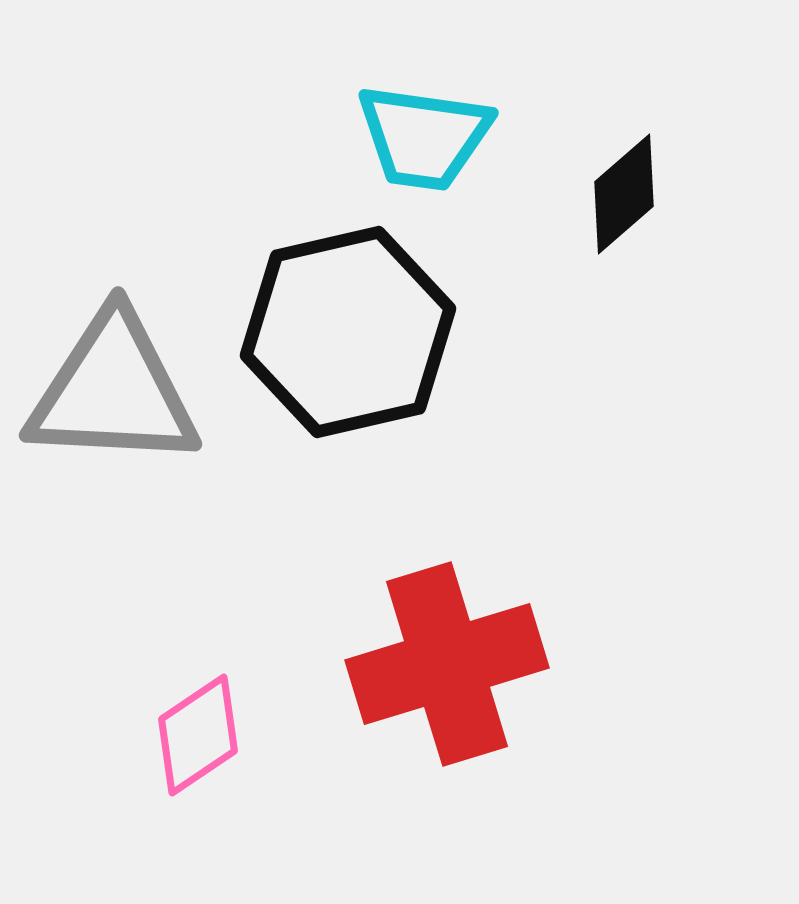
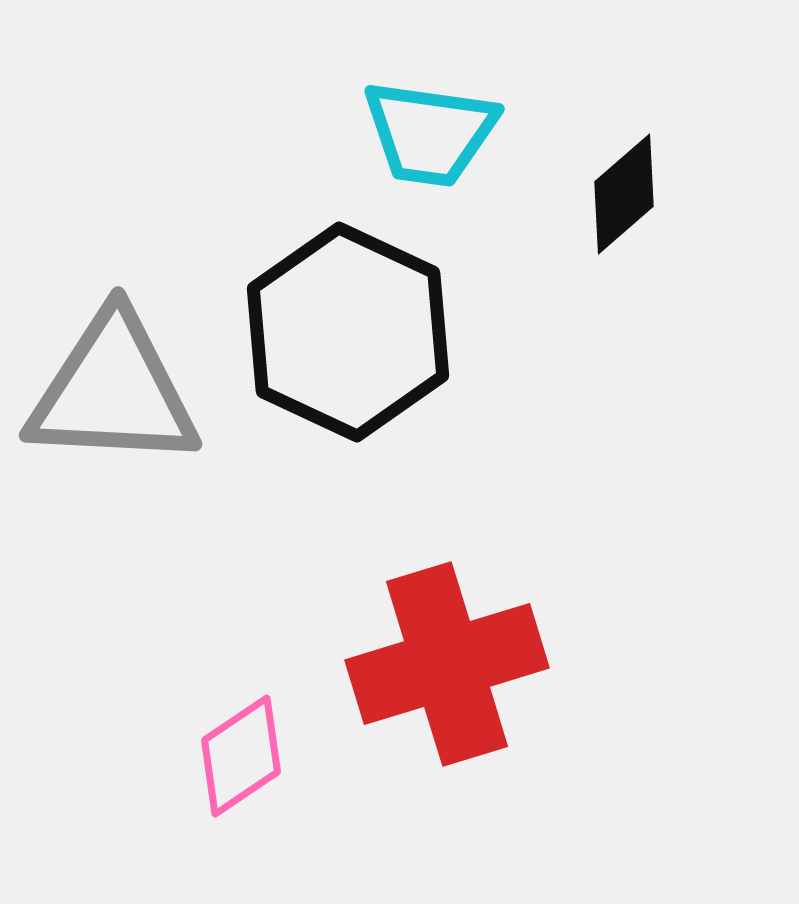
cyan trapezoid: moved 6 px right, 4 px up
black hexagon: rotated 22 degrees counterclockwise
pink diamond: moved 43 px right, 21 px down
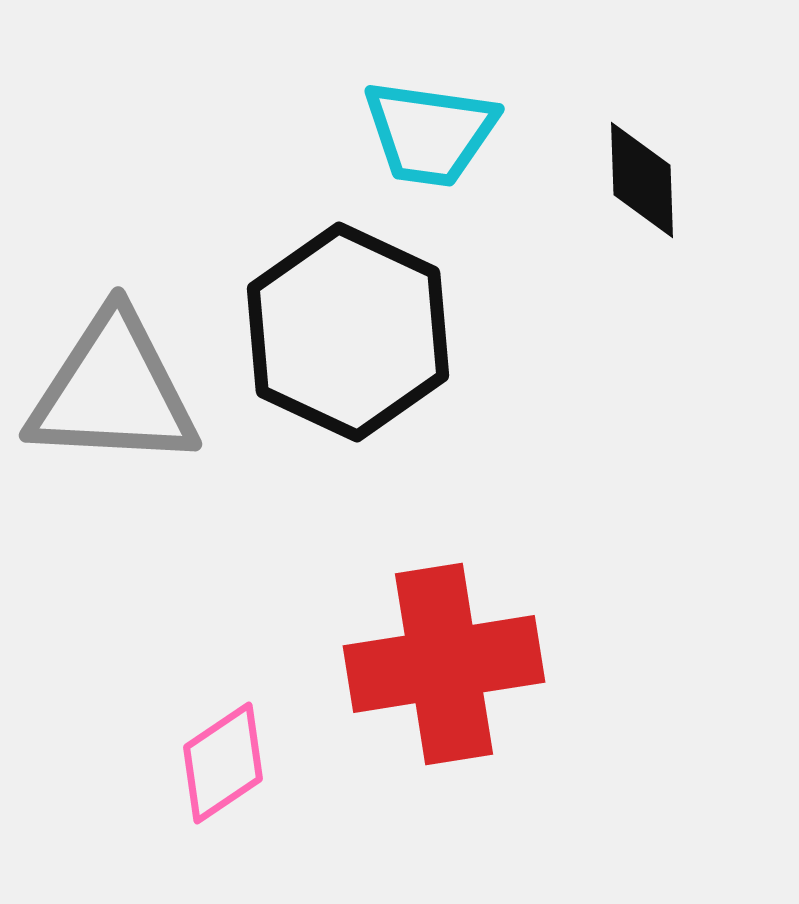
black diamond: moved 18 px right, 14 px up; rotated 51 degrees counterclockwise
red cross: moved 3 px left; rotated 8 degrees clockwise
pink diamond: moved 18 px left, 7 px down
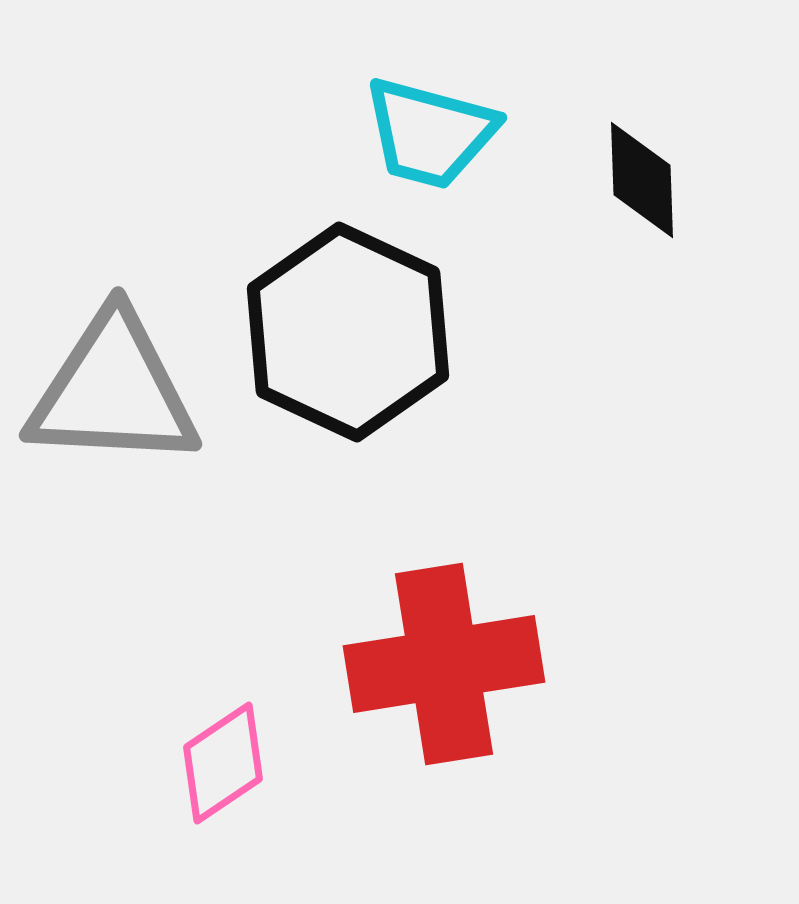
cyan trapezoid: rotated 7 degrees clockwise
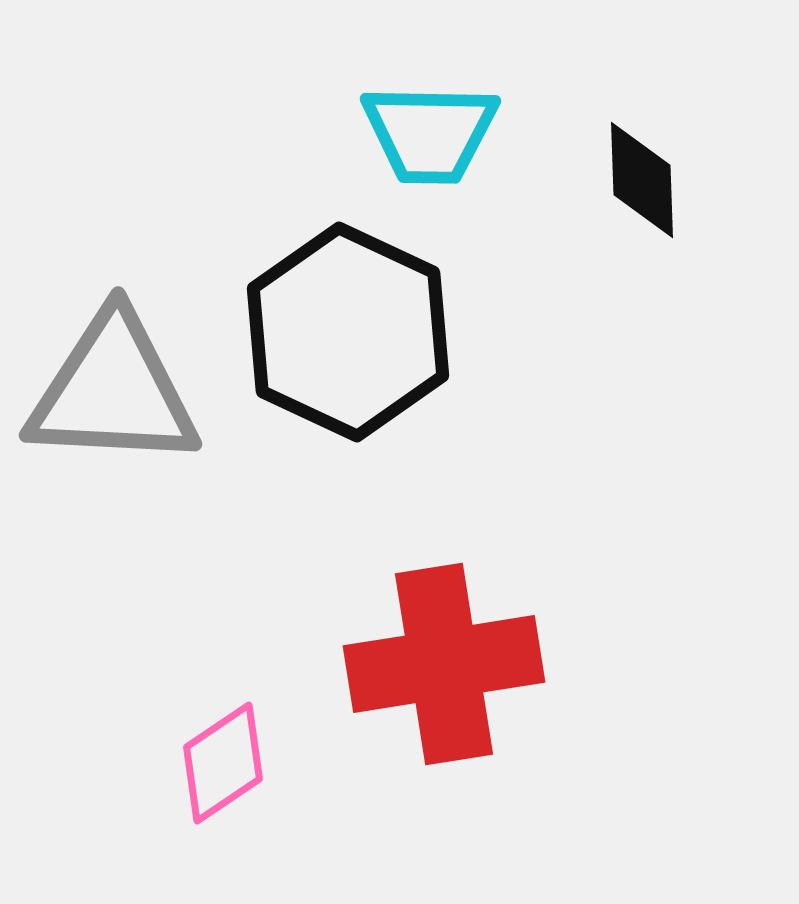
cyan trapezoid: rotated 14 degrees counterclockwise
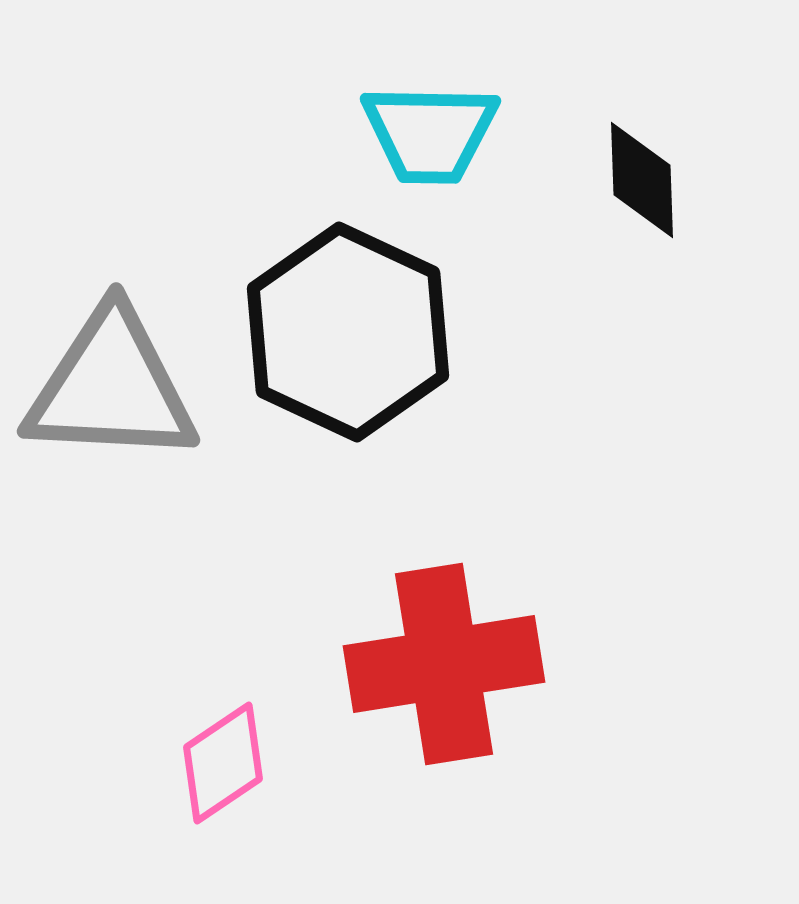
gray triangle: moved 2 px left, 4 px up
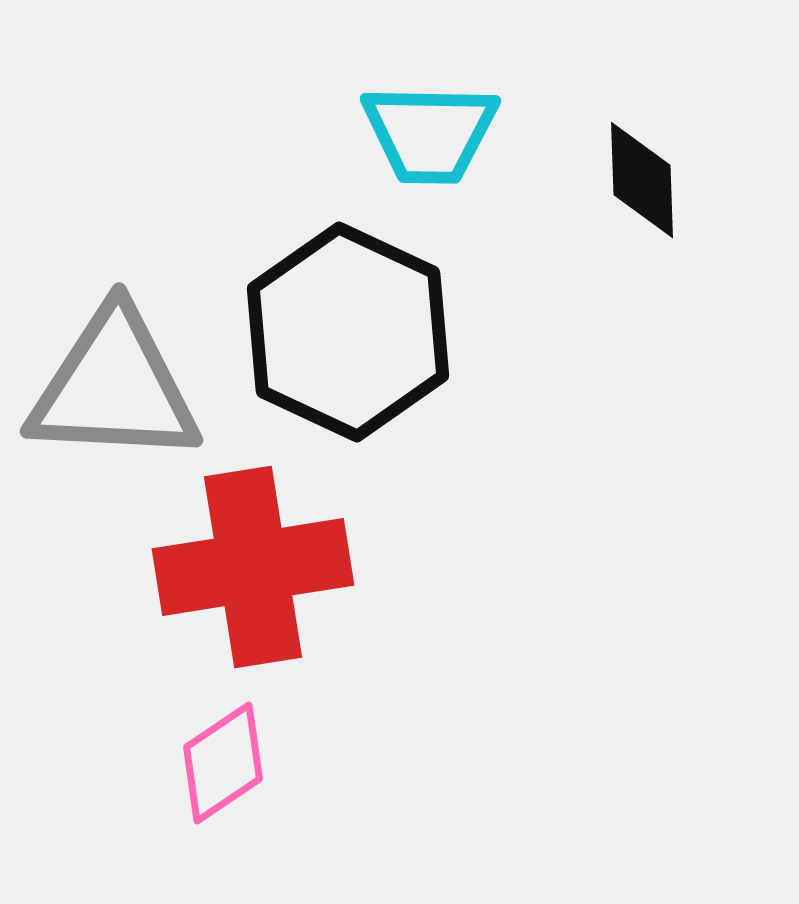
gray triangle: moved 3 px right
red cross: moved 191 px left, 97 px up
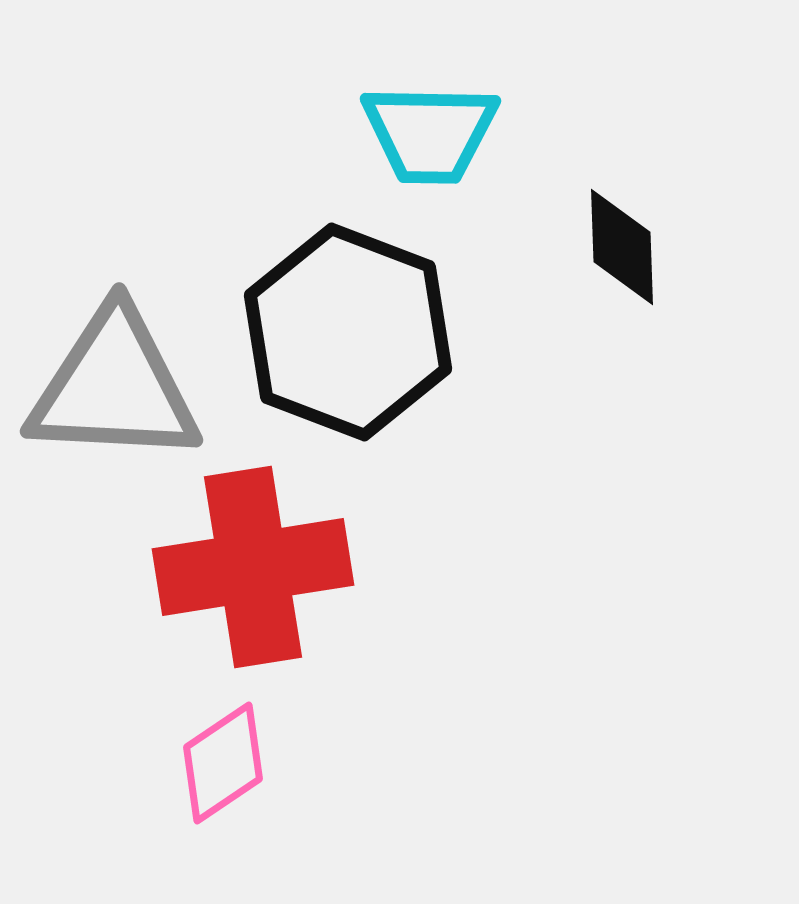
black diamond: moved 20 px left, 67 px down
black hexagon: rotated 4 degrees counterclockwise
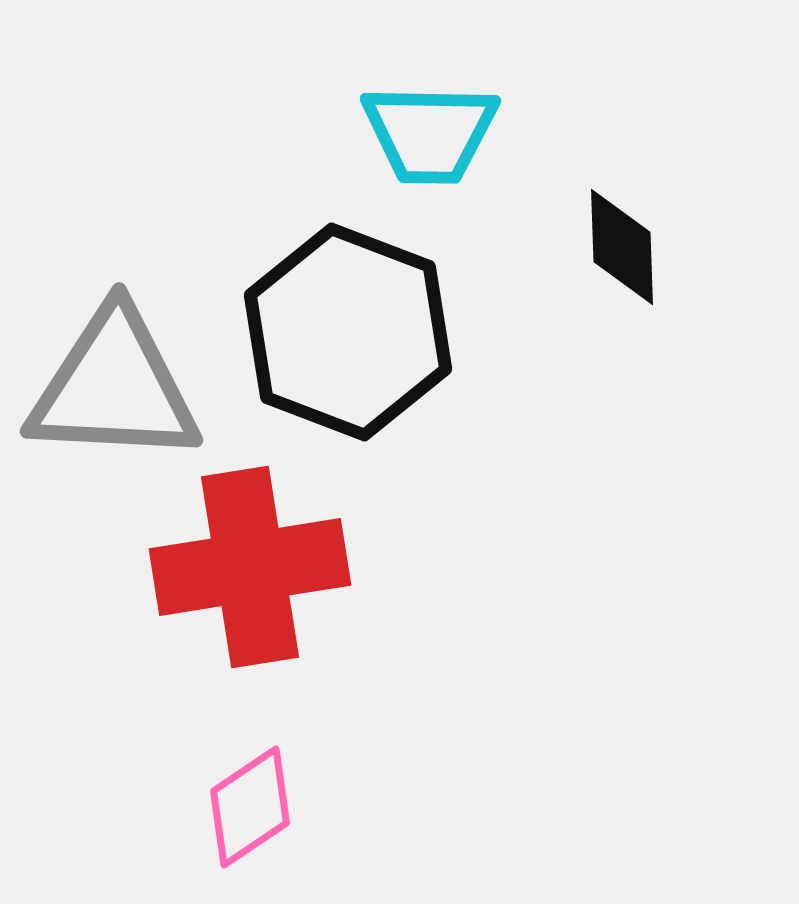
red cross: moved 3 px left
pink diamond: moved 27 px right, 44 px down
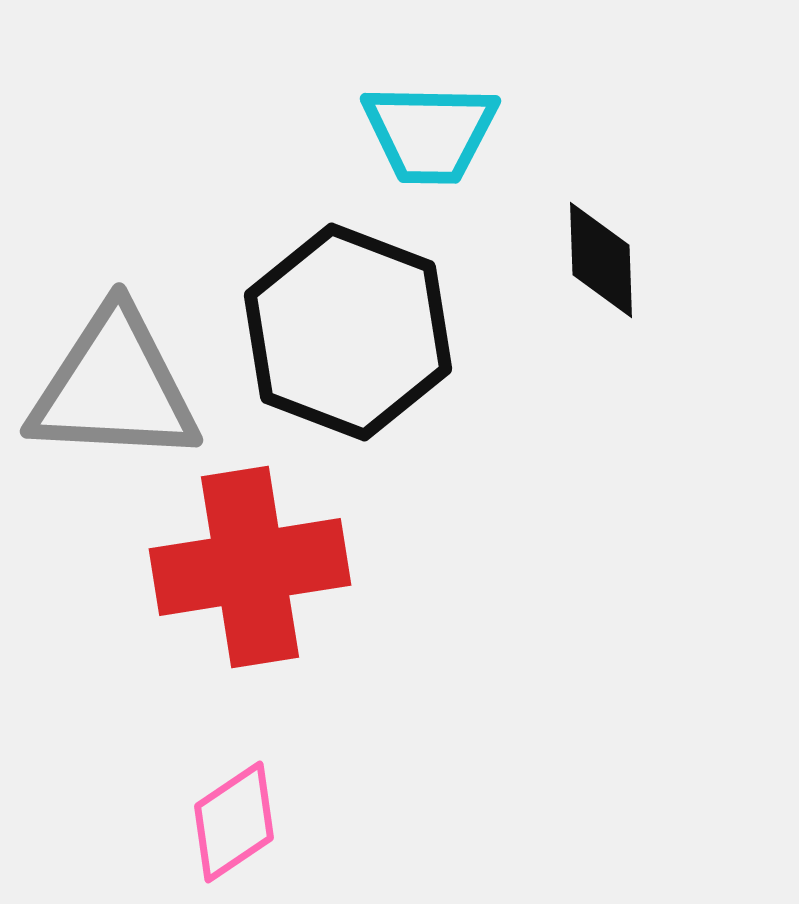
black diamond: moved 21 px left, 13 px down
pink diamond: moved 16 px left, 15 px down
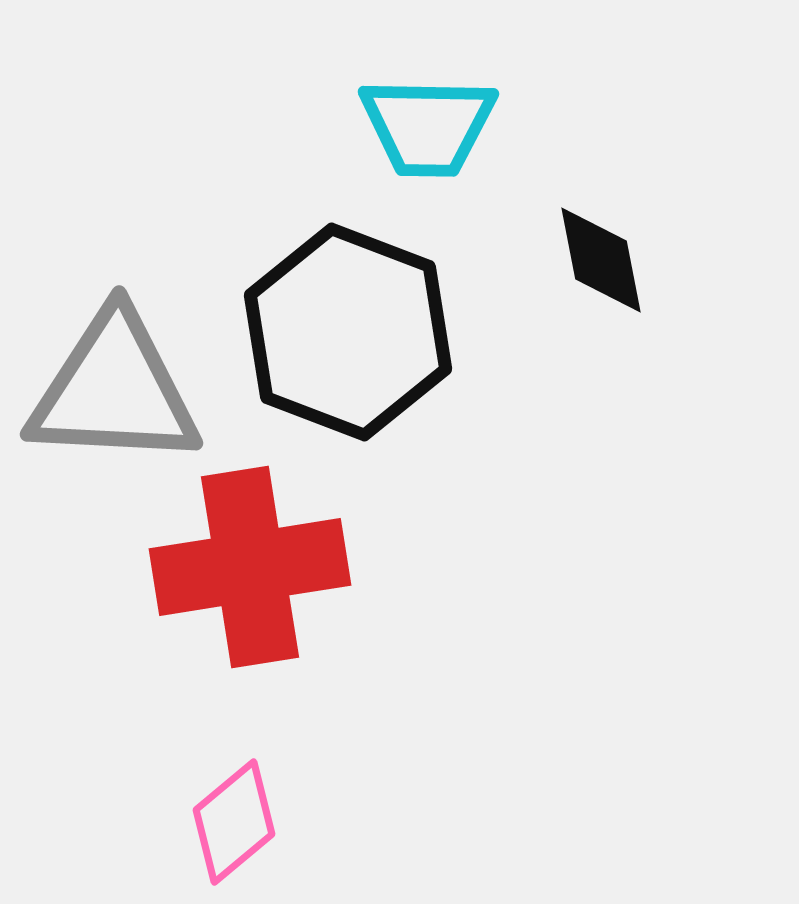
cyan trapezoid: moved 2 px left, 7 px up
black diamond: rotated 9 degrees counterclockwise
gray triangle: moved 3 px down
pink diamond: rotated 6 degrees counterclockwise
